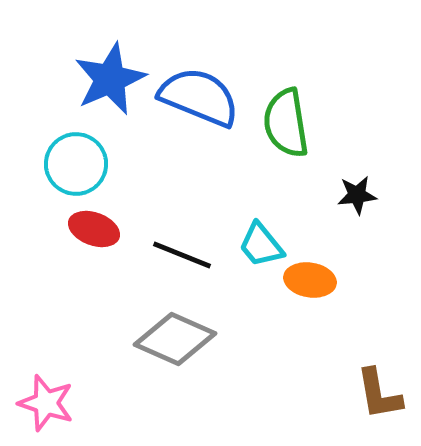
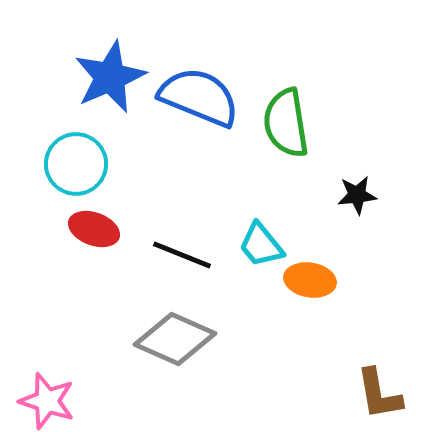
blue star: moved 2 px up
pink star: moved 1 px right, 2 px up
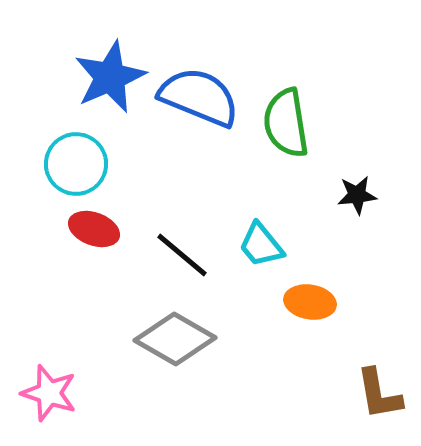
black line: rotated 18 degrees clockwise
orange ellipse: moved 22 px down
gray diamond: rotated 6 degrees clockwise
pink star: moved 2 px right, 8 px up
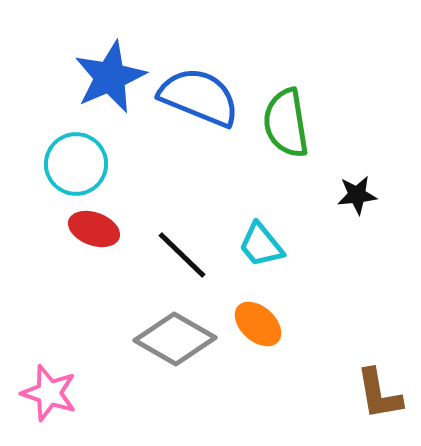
black line: rotated 4 degrees clockwise
orange ellipse: moved 52 px left, 22 px down; rotated 33 degrees clockwise
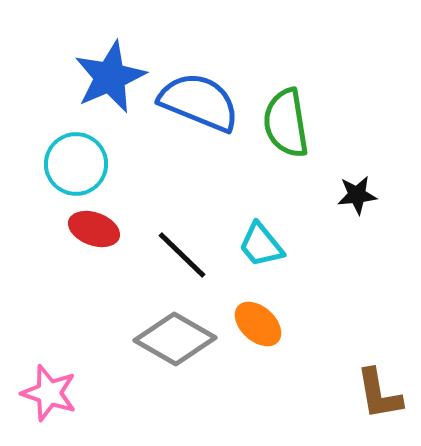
blue semicircle: moved 5 px down
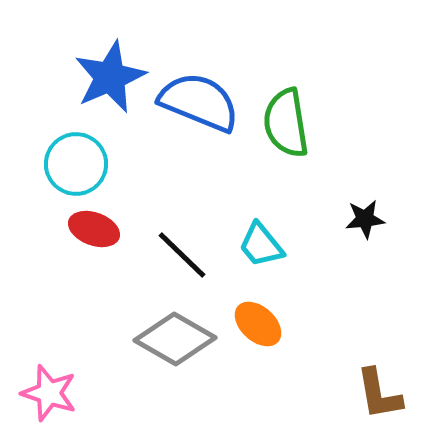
black star: moved 8 px right, 24 px down
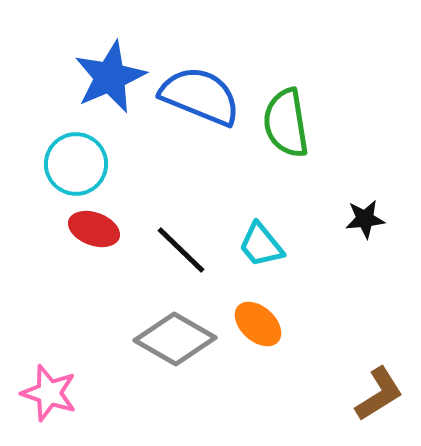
blue semicircle: moved 1 px right, 6 px up
black line: moved 1 px left, 5 px up
brown L-shape: rotated 112 degrees counterclockwise
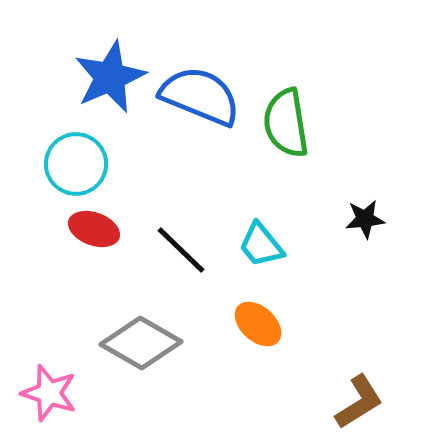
gray diamond: moved 34 px left, 4 px down
brown L-shape: moved 20 px left, 8 px down
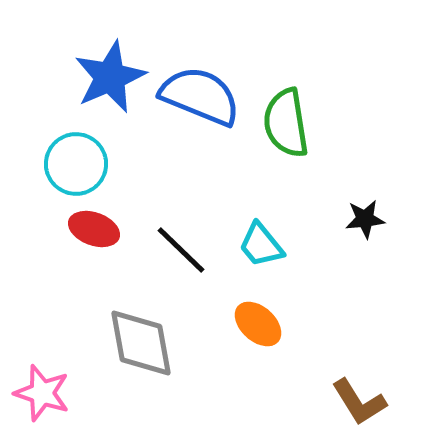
gray diamond: rotated 50 degrees clockwise
pink star: moved 7 px left
brown L-shape: rotated 90 degrees clockwise
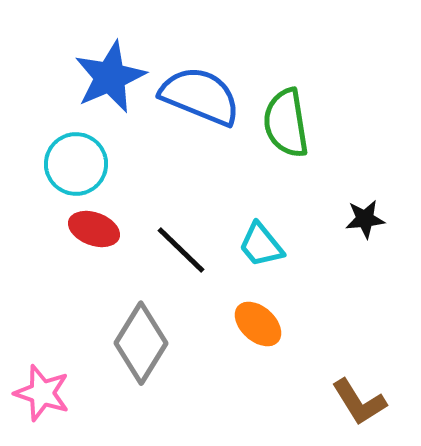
gray diamond: rotated 42 degrees clockwise
